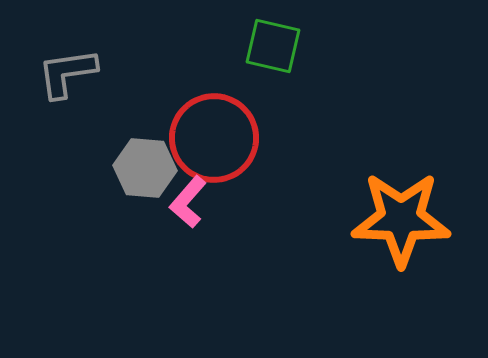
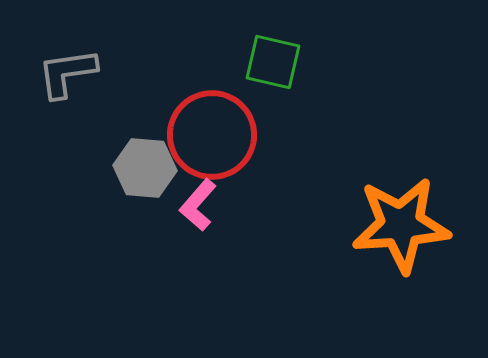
green square: moved 16 px down
red circle: moved 2 px left, 3 px up
pink L-shape: moved 10 px right, 3 px down
orange star: moved 6 px down; rotated 6 degrees counterclockwise
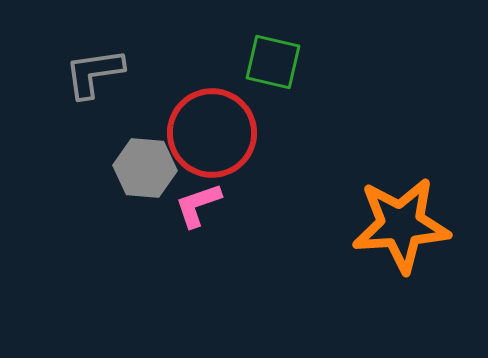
gray L-shape: moved 27 px right
red circle: moved 2 px up
pink L-shape: rotated 30 degrees clockwise
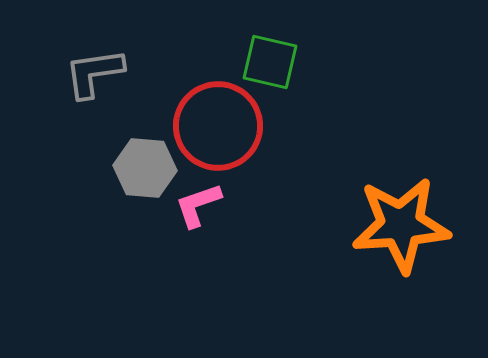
green square: moved 3 px left
red circle: moved 6 px right, 7 px up
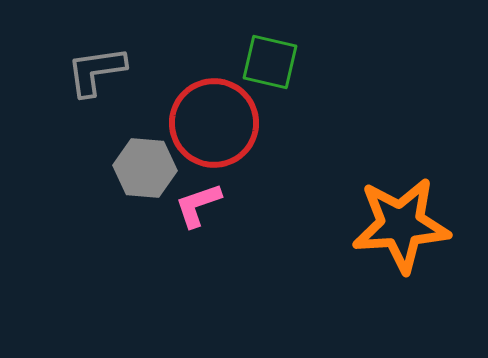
gray L-shape: moved 2 px right, 2 px up
red circle: moved 4 px left, 3 px up
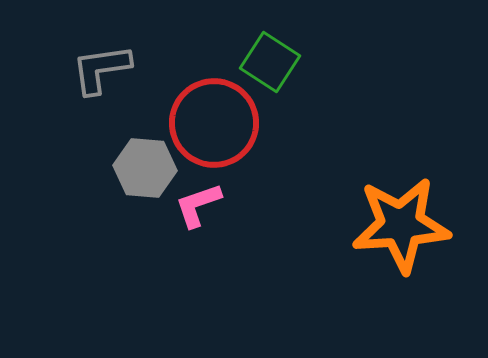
green square: rotated 20 degrees clockwise
gray L-shape: moved 5 px right, 2 px up
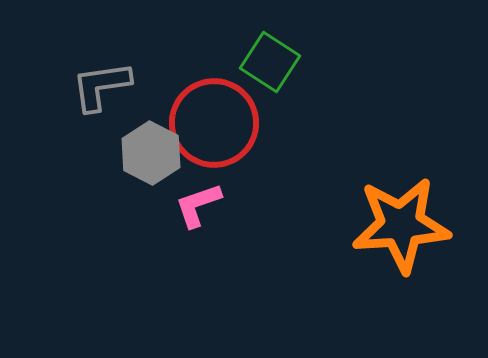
gray L-shape: moved 17 px down
gray hexagon: moved 6 px right, 15 px up; rotated 22 degrees clockwise
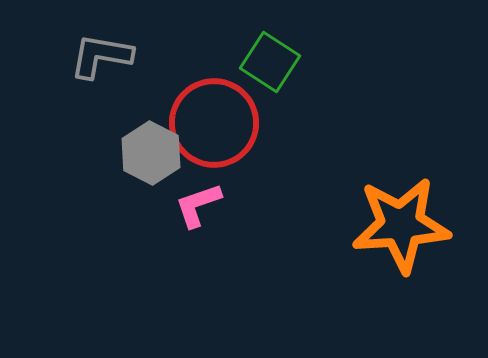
gray L-shape: moved 30 px up; rotated 18 degrees clockwise
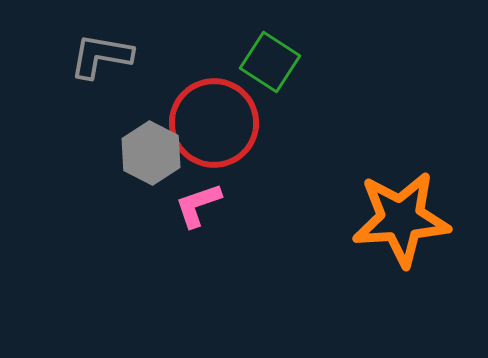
orange star: moved 6 px up
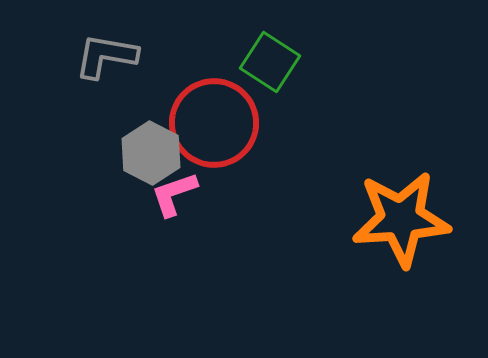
gray L-shape: moved 5 px right
pink L-shape: moved 24 px left, 11 px up
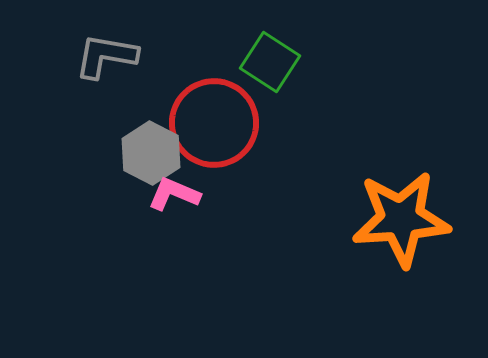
pink L-shape: rotated 42 degrees clockwise
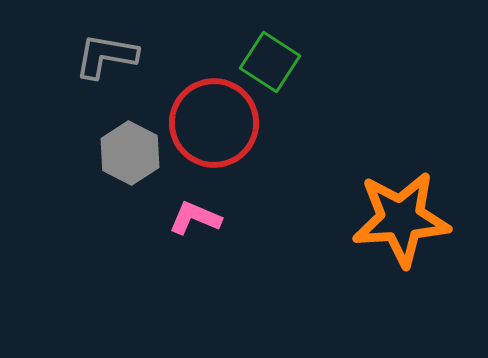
gray hexagon: moved 21 px left
pink L-shape: moved 21 px right, 24 px down
